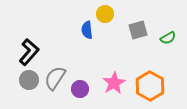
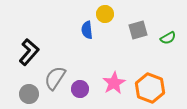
gray circle: moved 14 px down
orange hexagon: moved 2 px down; rotated 8 degrees counterclockwise
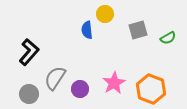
orange hexagon: moved 1 px right, 1 px down
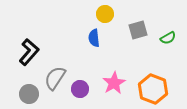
blue semicircle: moved 7 px right, 8 px down
orange hexagon: moved 2 px right
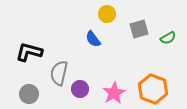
yellow circle: moved 2 px right
gray square: moved 1 px right, 1 px up
blue semicircle: moved 1 px left, 1 px down; rotated 30 degrees counterclockwise
black L-shape: rotated 116 degrees counterclockwise
gray semicircle: moved 4 px right, 5 px up; rotated 20 degrees counterclockwise
pink star: moved 10 px down
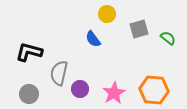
green semicircle: rotated 112 degrees counterclockwise
orange hexagon: moved 1 px right, 1 px down; rotated 16 degrees counterclockwise
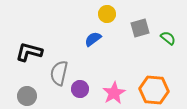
gray square: moved 1 px right, 1 px up
blue semicircle: rotated 90 degrees clockwise
gray circle: moved 2 px left, 2 px down
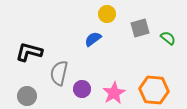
purple circle: moved 2 px right
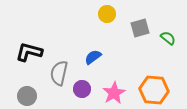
blue semicircle: moved 18 px down
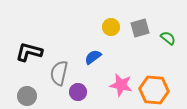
yellow circle: moved 4 px right, 13 px down
purple circle: moved 4 px left, 3 px down
pink star: moved 7 px right, 8 px up; rotated 30 degrees counterclockwise
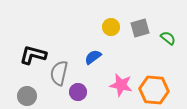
black L-shape: moved 4 px right, 3 px down
